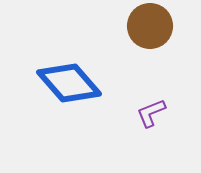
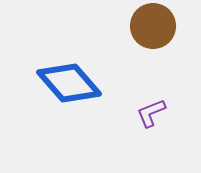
brown circle: moved 3 px right
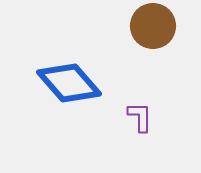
purple L-shape: moved 11 px left, 4 px down; rotated 112 degrees clockwise
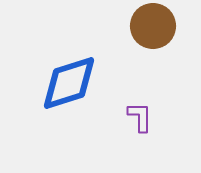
blue diamond: rotated 66 degrees counterclockwise
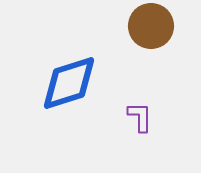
brown circle: moved 2 px left
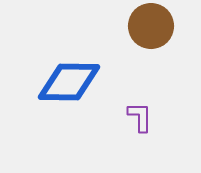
blue diamond: moved 1 px up; rotated 18 degrees clockwise
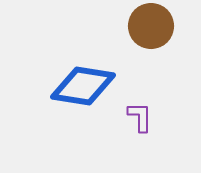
blue diamond: moved 14 px right, 4 px down; rotated 8 degrees clockwise
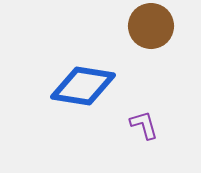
purple L-shape: moved 4 px right, 8 px down; rotated 16 degrees counterclockwise
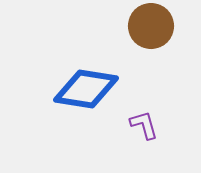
blue diamond: moved 3 px right, 3 px down
